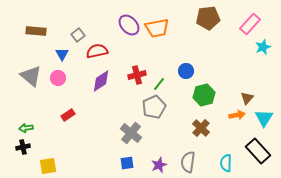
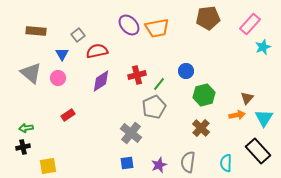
gray triangle: moved 3 px up
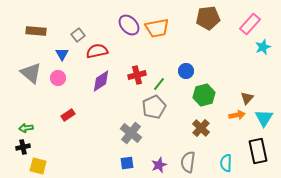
black rectangle: rotated 30 degrees clockwise
yellow square: moved 10 px left; rotated 24 degrees clockwise
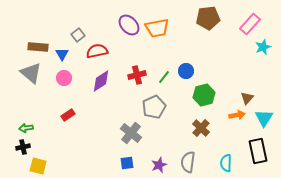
brown rectangle: moved 2 px right, 16 px down
pink circle: moved 6 px right
green line: moved 5 px right, 7 px up
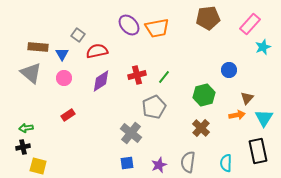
gray square: rotated 16 degrees counterclockwise
blue circle: moved 43 px right, 1 px up
